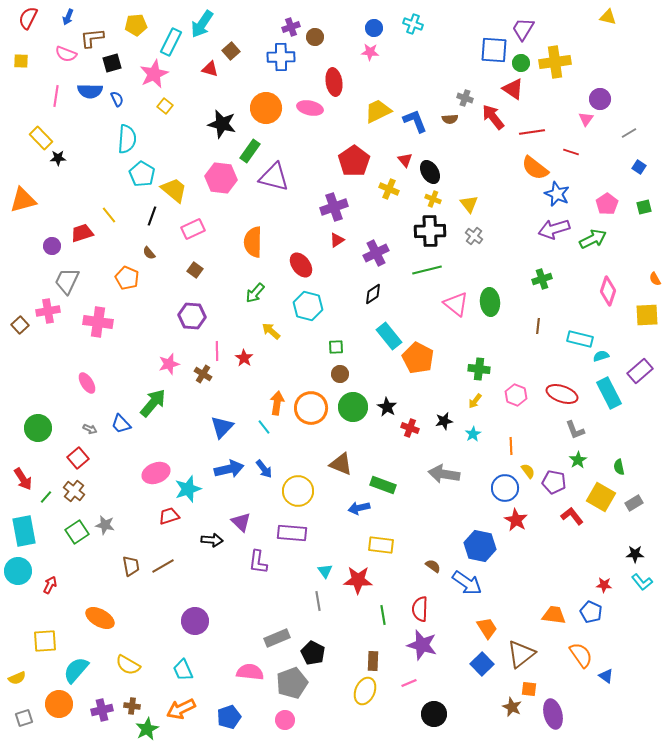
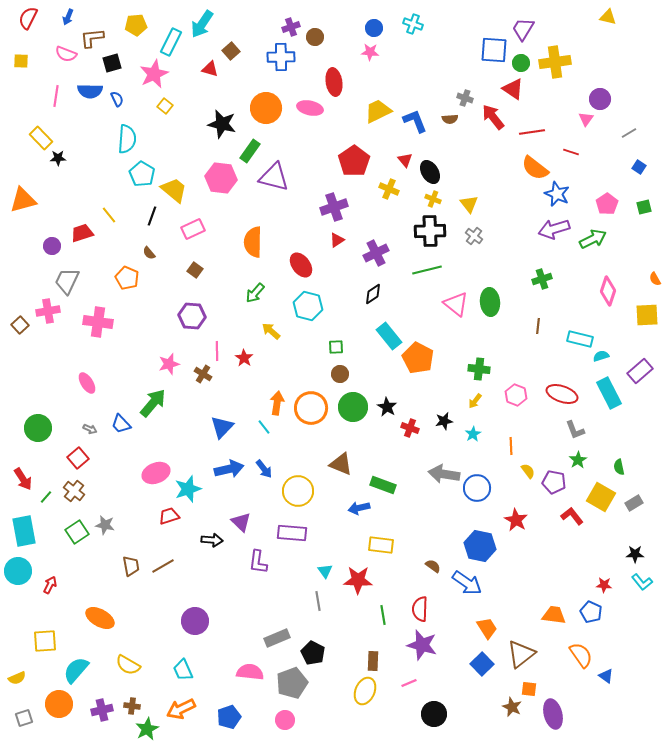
blue circle at (505, 488): moved 28 px left
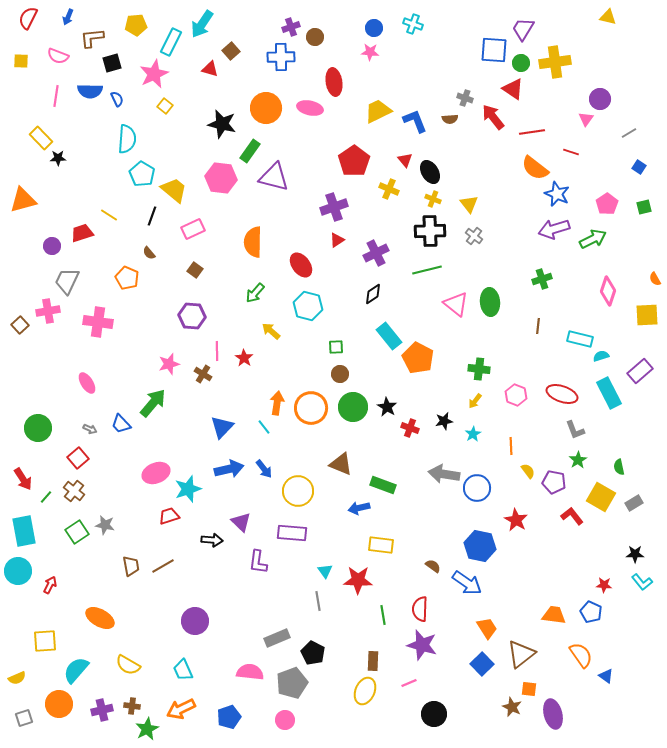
pink semicircle at (66, 54): moved 8 px left, 2 px down
yellow line at (109, 215): rotated 18 degrees counterclockwise
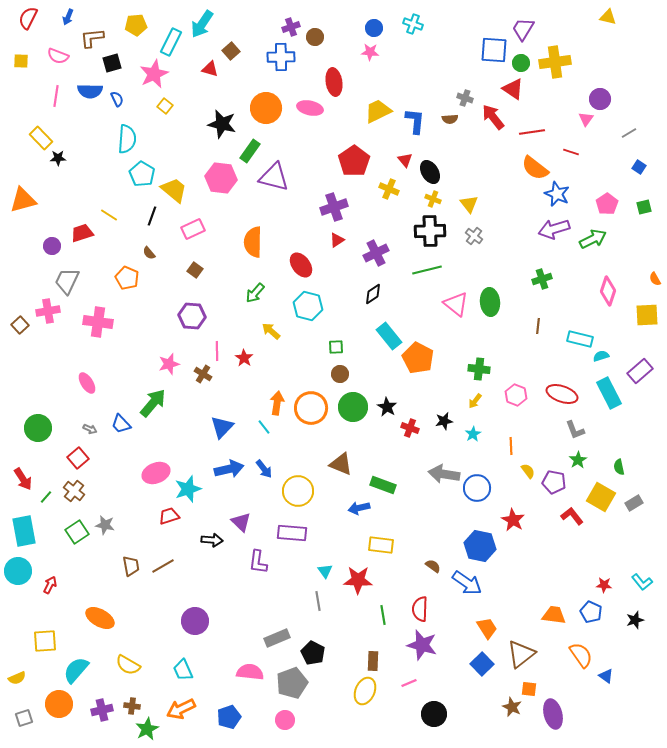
blue L-shape at (415, 121): rotated 28 degrees clockwise
red star at (516, 520): moved 3 px left
black star at (635, 554): moved 66 px down; rotated 18 degrees counterclockwise
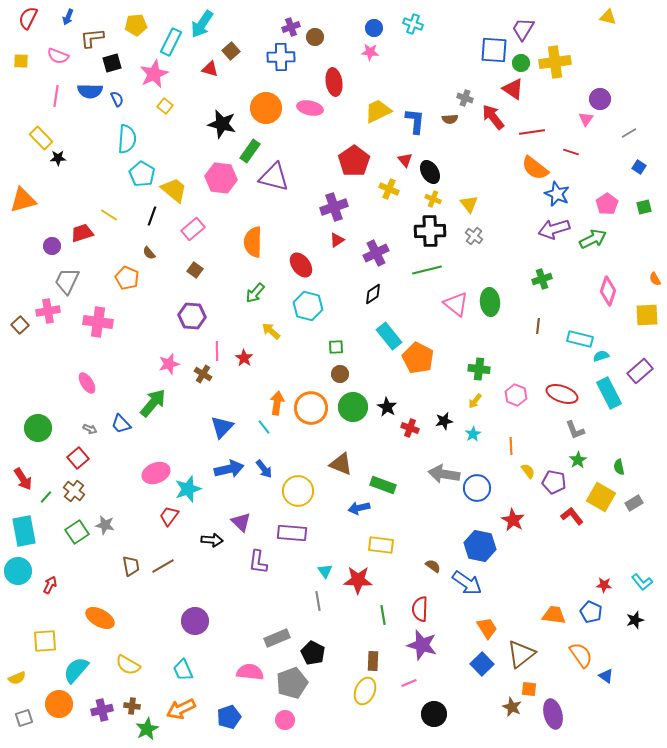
pink rectangle at (193, 229): rotated 15 degrees counterclockwise
red trapezoid at (169, 516): rotated 35 degrees counterclockwise
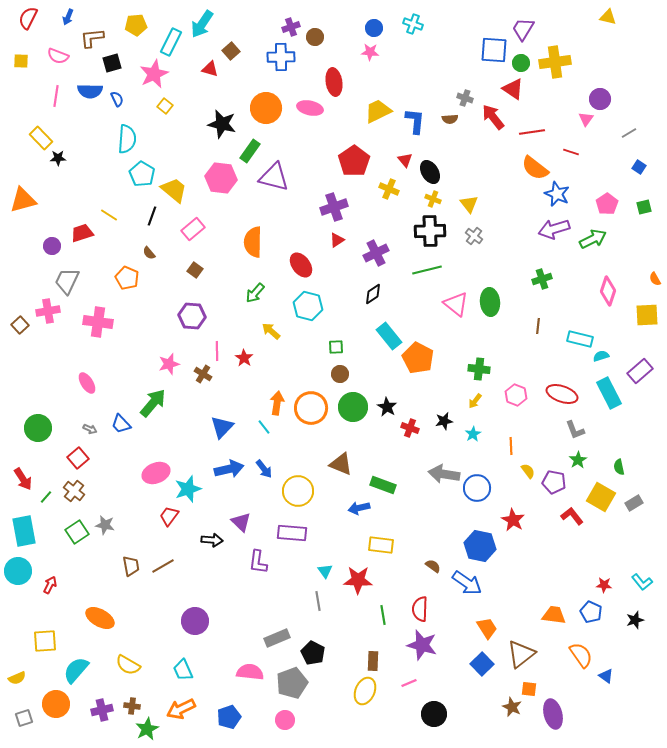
orange circle at (59, 704): moved 3 px left
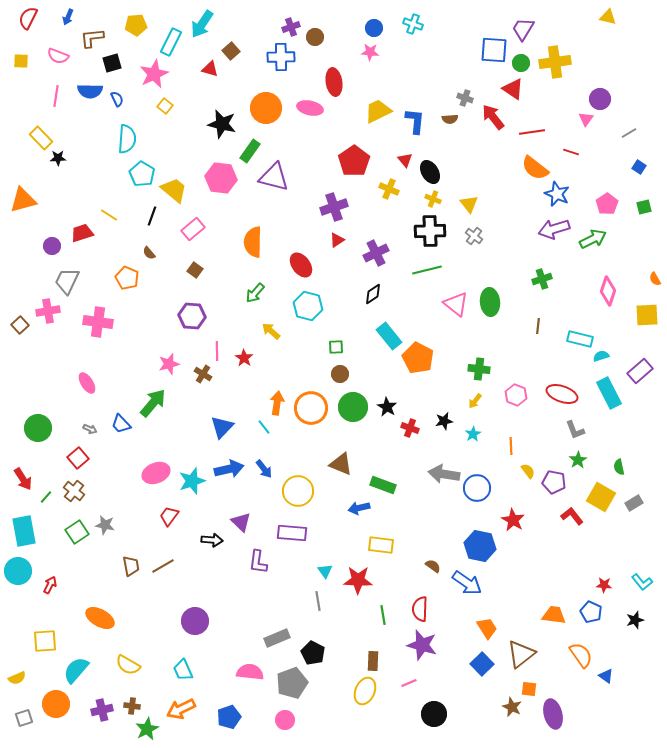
cyan star at (188, 489): moved 4 px right, 8 px up
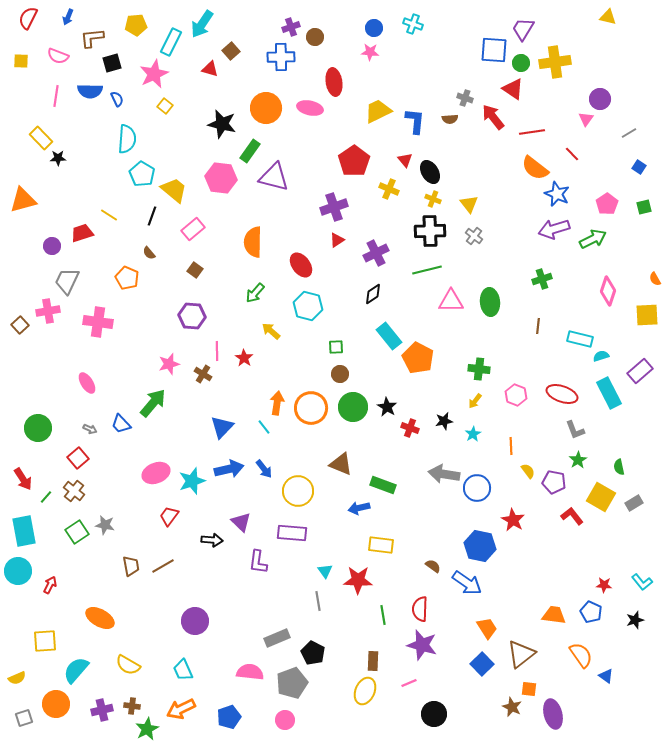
red line at (571, 152): moved 1 px right, 2 px down; rotated 28 degrees clockwise
pink triangle at (456, 304): moved 5 px left, 3 px up; rotated 40 degrees counterclockwise
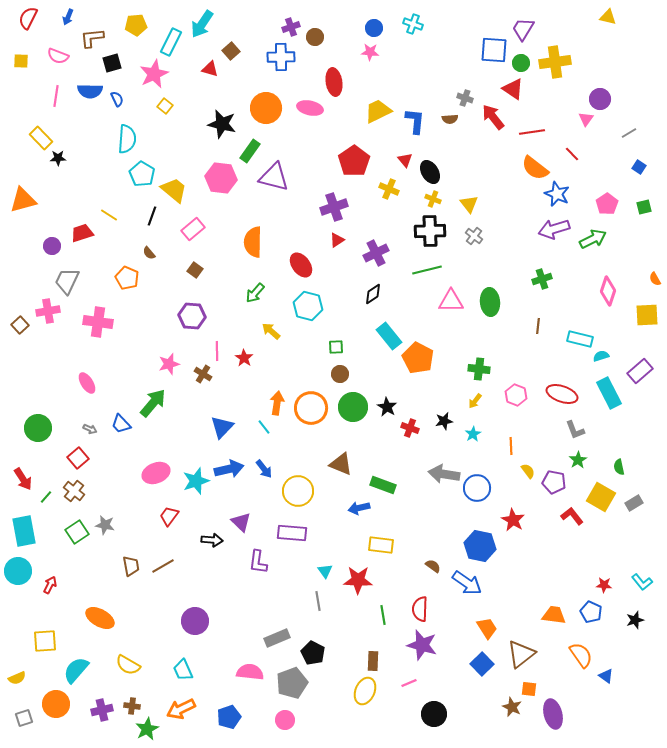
cyan star at (192, 481): moved 4 px right
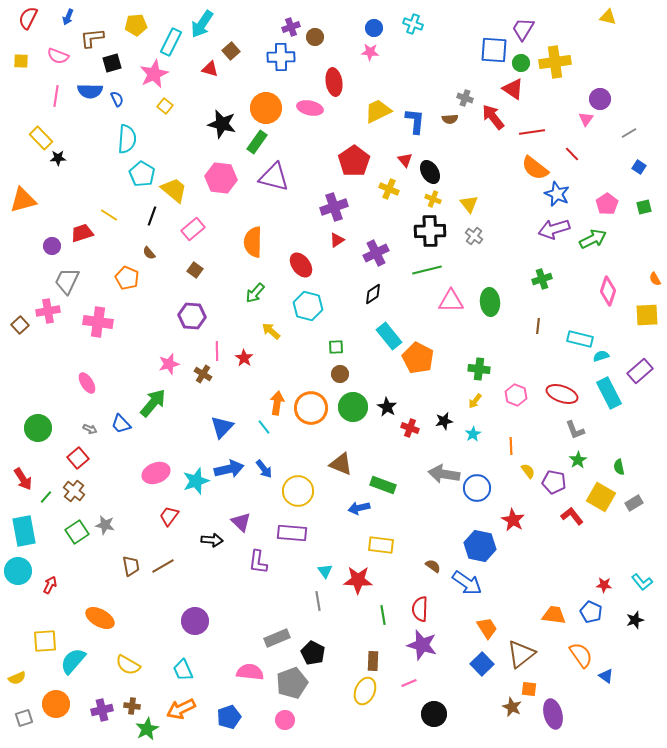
green rectangle at (250, 151): moved 7 px right, 9 px up
cyan semicircle at (76, 670): moved 3 px left, 9 px up
